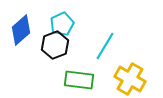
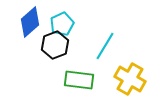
blue diamond: moved 9 px right, 8 px up
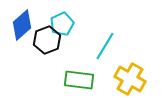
blue diamond: moved 8 px left, 3 px down
black hexagon: moved 8 px left, 5 px up
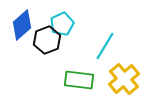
yellow cross: moved 6 px left; rotated 20 degrees clockwise
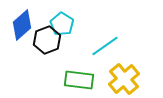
cyan pentagon: rotated 15 degrees counterclockwise
cyan line: rotated 24 degrees clockwise
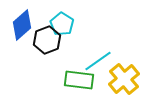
cyan line: moved 7 px left, 15 px down
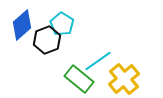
green rectangle: moved 1 px up; rotated 32 degrees clockwise
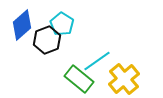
cyan line: moved 1 px left
